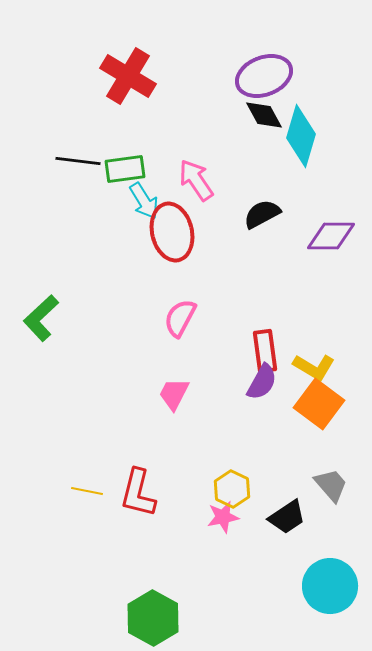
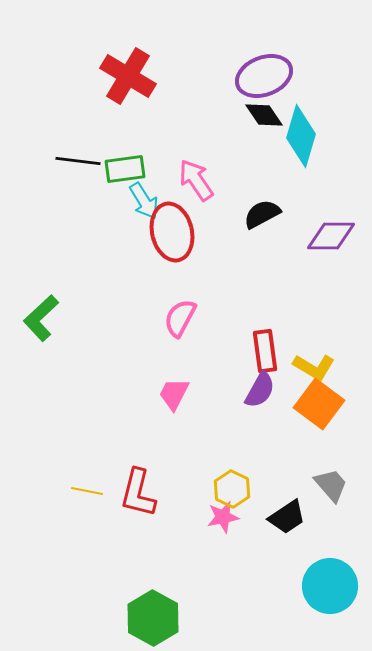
black diamond: rotated 6 degrees counterclockwise
purple semicircle: moved 2 px left, 8 px down
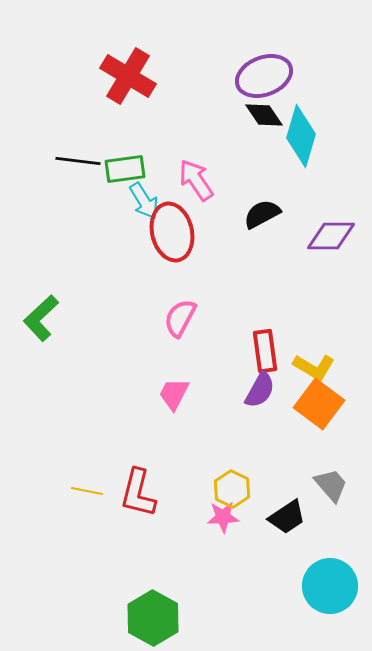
pink star: rotated 8 degrees clockwise
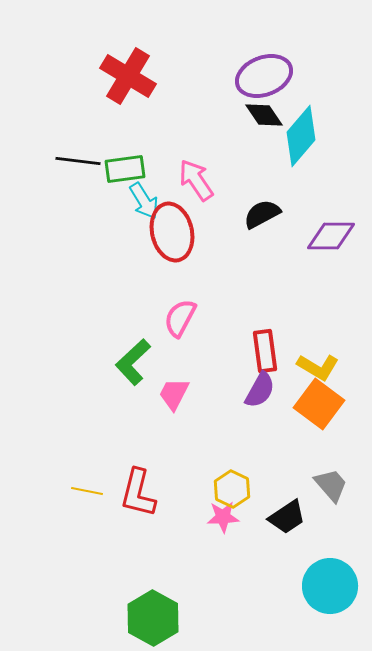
cyan diamond: rotated 24 degrees clockwise
green L-shape: moved 92 px right, 44 px down
yellow L-shape: moved 4 px right
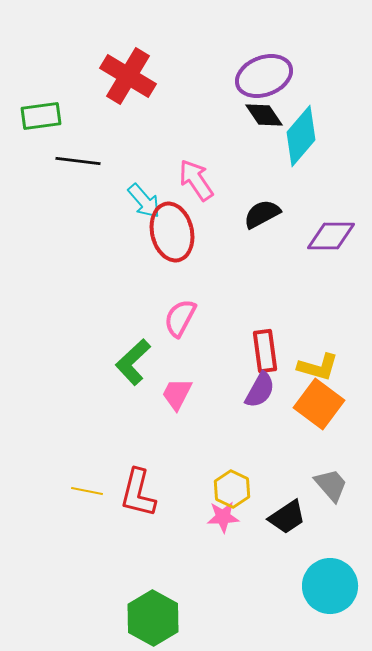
green rectangle: moved 84 px left, 53 px up
cyan arrow: rotated 9 degrees counterclockwise
yellow L-shape: rotated 15 degrees counterclockwise
pink trapezoid: moved 3 px right
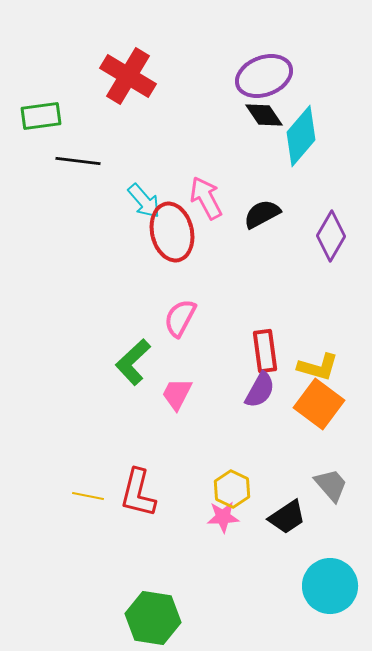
pink arrow: moved 10 px right, 18 px down; rotated 6 degrees clockwise
purple diamond: rotated 60 degrees counterclockwise
yellow line: moved 1 px right, 5 px down
green hexagon: rotated 20 degrees counterclockwise
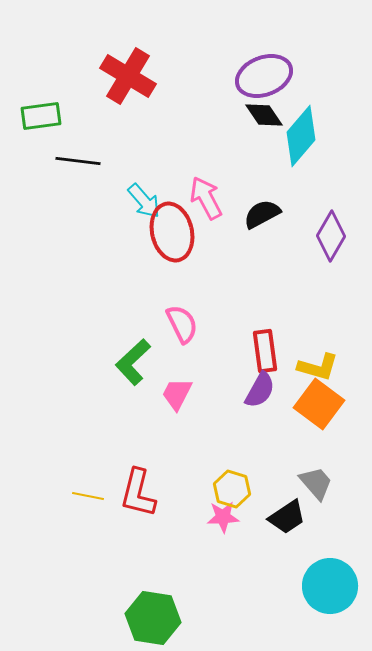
pink semicircle: moved 2 px right, 6 px down; rotated 126 degrees clockwise
gray trapezoid: moved 15 px left, 2 px up
yellow hexagon: rotated 9 degrees counterclockwise
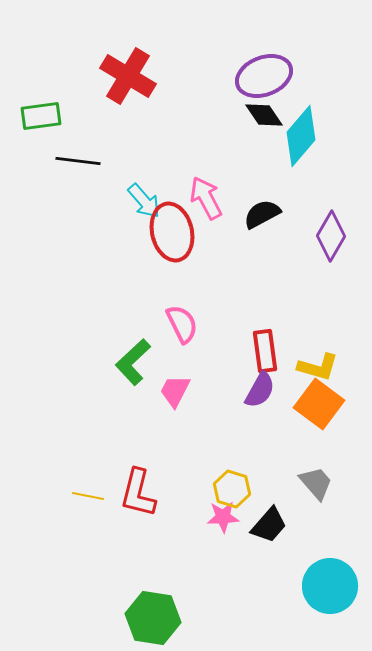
pink trapezoid: moved 2 px left, 3 px up
black trapezoid: moved 18 px left, 8 px down; rotated 15 degrees counterclockwise
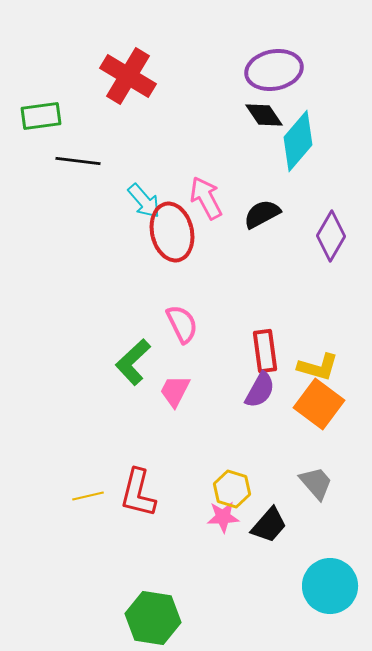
purple ellipse: moved 10 px right, 6 px up; rotated 10 degrees clockwise
cyan diamond: moved 3 px left, 5 px down
yellow line: rotated 24 degrees counterclockwise
